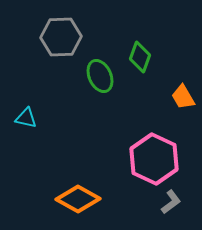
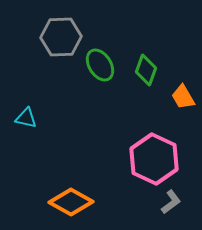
green diamond: moved 6 px right, 13 px down
green ellipse: moved 11 px up; rotated 8 degrees counterclockwise
orange diamond: moved 7 px left, 3 px down
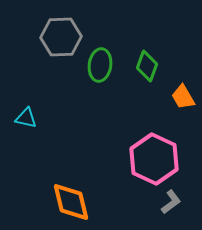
green ellipse: rotated 40 degrees clockwise
green diamond: moved 1 px right, 4 px up
orange diamond: rotated 48 degrees clockwise
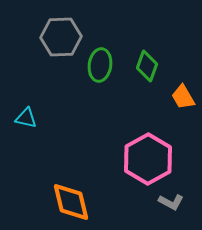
pink hexagon: moved 6 px left; rotated 6 degrees clockwise
gray L-shape: rotated 65 degrees clockwise
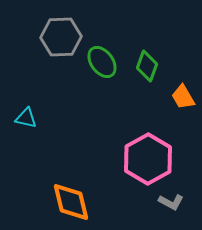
green ellipse: moved 2 px right, 3 px up; rotated 44 degrees counterclockwise
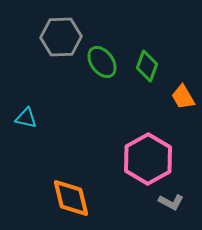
orange diamond: moved 4 px up
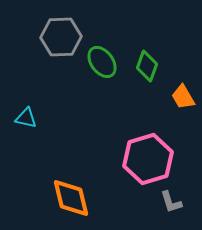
pink hexagon: rotated 12 degrees clockwise
gray L-shape: rotated 45 degrees clockwise
